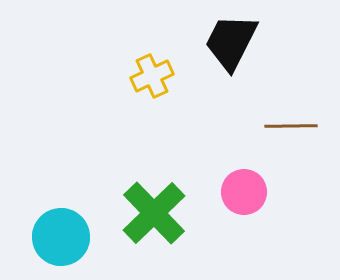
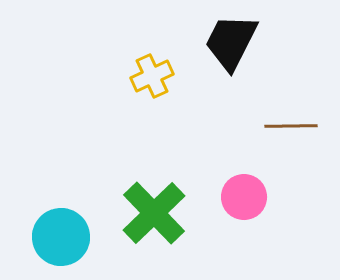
pink circle: moved 5 px down
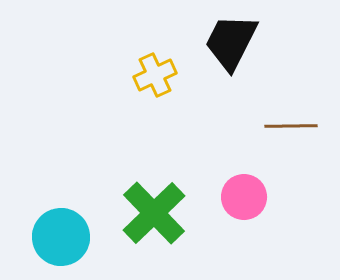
yellow cross: moved 3 px right, 1 px up
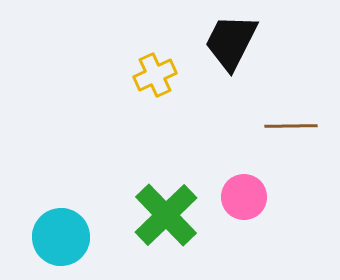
green cross: moved 12 px right, 2 px down
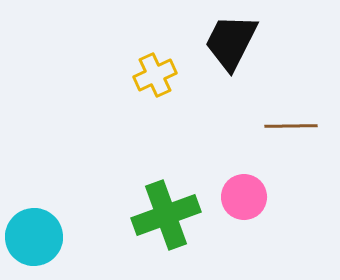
green cross: rotated 24 degrees clockwise
cyan circle: moved 27 px left
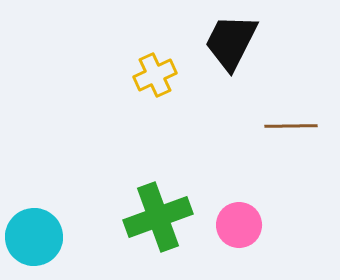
pink circle: moved 5 px left, 28 px down
green cross: moved 8 px left, 2 px down
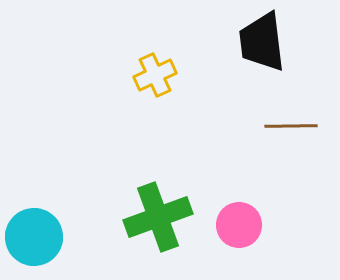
black trapezoid: moved 31 px right; rotated 34 degrees counterclockwise
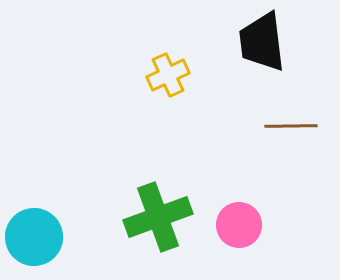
yellow cross: moved 13 px right
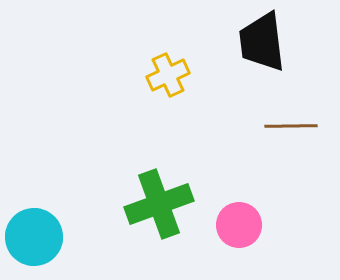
green cross: moved 1 px right, 13 px up
